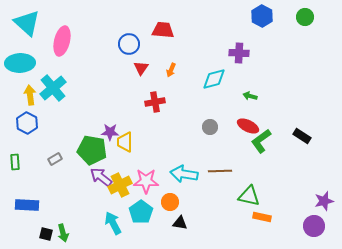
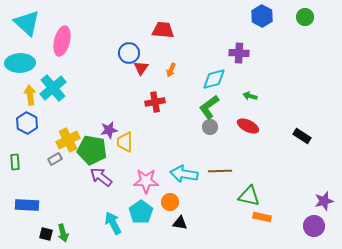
blue circle at (129, 44): moved 9 px down
purple star at (110, 132): moved 1 px left, 2 px up; rotated 12 degrees counterclockwise
green L-shape at (261, 141): moved 52 px left, 34 px up
yellow cross at (120, 185): moved 52 px left, 45 px up
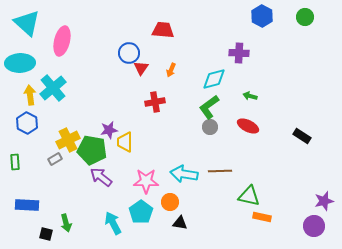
green arrow at (63, 233): moved 3 px right, 10 px up
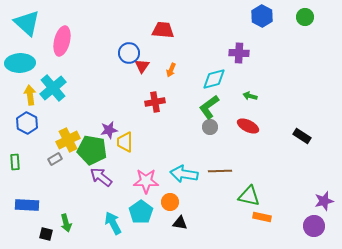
red triangle at (141, 68): moved 1 px right, 2 px up
